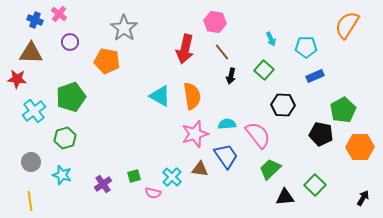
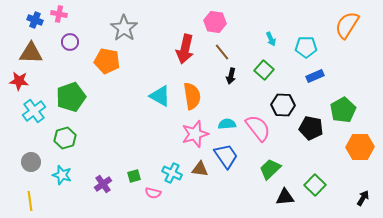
pink cross at (59, 14): rotated 28 degrees counterclockwise
red star at (17, 79): moved 2 px right, 2 px down
black pentagon at (321, 134): moved 10 px left, 6 px up
pink semicircle at (258, 135): moved 7 px up
cyan cross at (172, 177): moved 4 px up; rotated 18 degrees counterclockwise
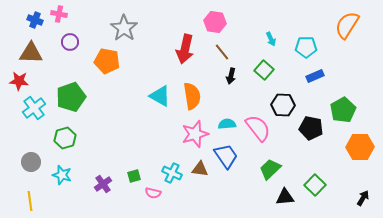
cyan cross at (34, 111): moved 3 px up
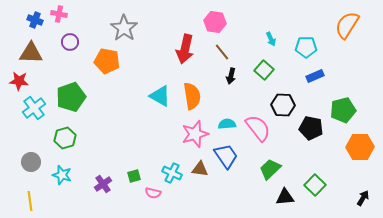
green pentagon at (343, 110): rotated 15 degrees clockwise
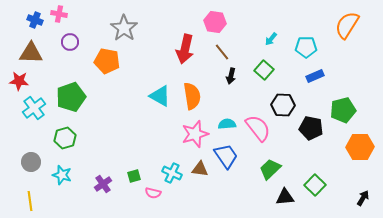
cyan arrow at (271, 39): rotated 64 degrees clockwise
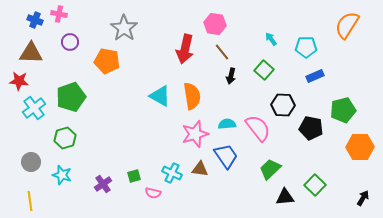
pink hexagon at (215, 22): moved 2 px down
cyan arrow at (271, 39): rotated 104 degrees clockwise
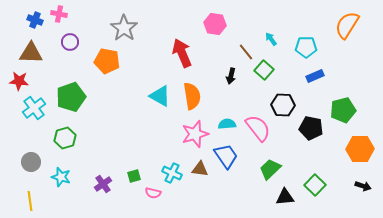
red arrow at (185, 49): moved 3 px left, 4 px down; rotated 144 degrees clockwise
brown line at (222, 52): moved 24 px right
orange hexagon at (360, 147): moved 2 px down
cyan star at (62, 175): moved 1 px left, 2 px down
black arrow at (363, 198): moved 12 px up; rotated 77 degrees clockwise
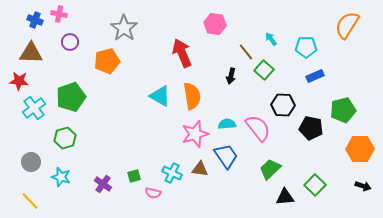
orange pentagon at (107, 61): rotated 25 degrees counterclockwise
purple cross at (103, 184): rotated 18 degrees counterclockwise
yellow line at (30, 201): rotated 36 degrees counterclockwise
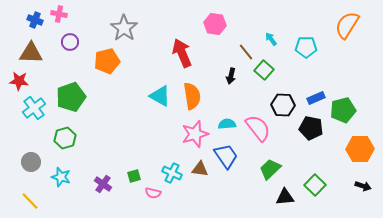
blue rectangle at (315, 76): moved 1 px right, 22 px down
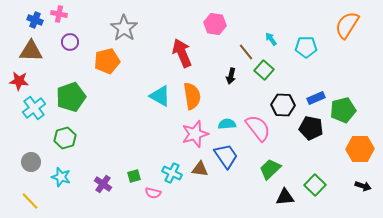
brown triangle at (31, 53): moved 2 px up
